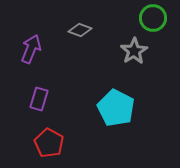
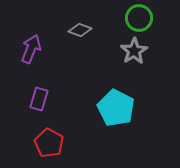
green circle: moved 14 px left
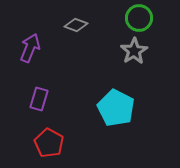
gray diamond: moved 4 px left, 5 px up
purple arrow: moved 1 px left, 1 px up
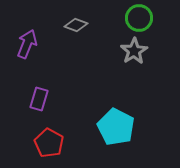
purple arrow: moved 3 px left, 4 px up
cyan pentagon: moved 19 px down
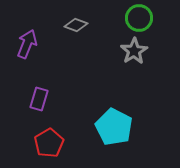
cyan pentagon: moved 2 px left
red pentagon: rotated 12 degrees clockwise
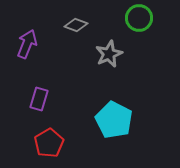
gray star: moved 25 px left, 3 px down; rotated 8 degrees clockwise
cyan pentagon: moved 7 px up
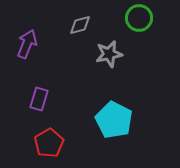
gray diamond: moved 4 px right; rotated 35 degrees counterclockwise
gray star: rotated 12 degrees clockwise
